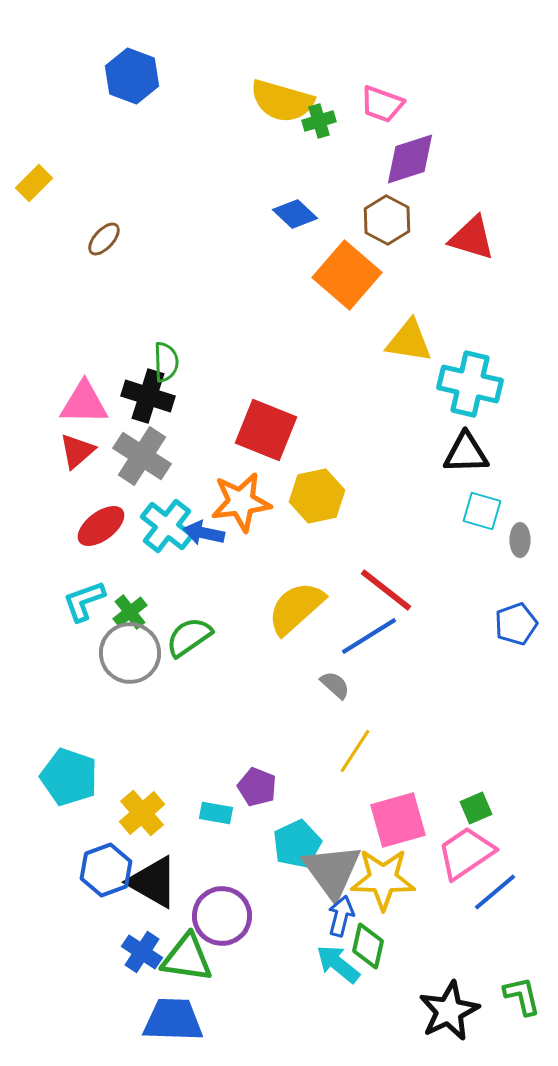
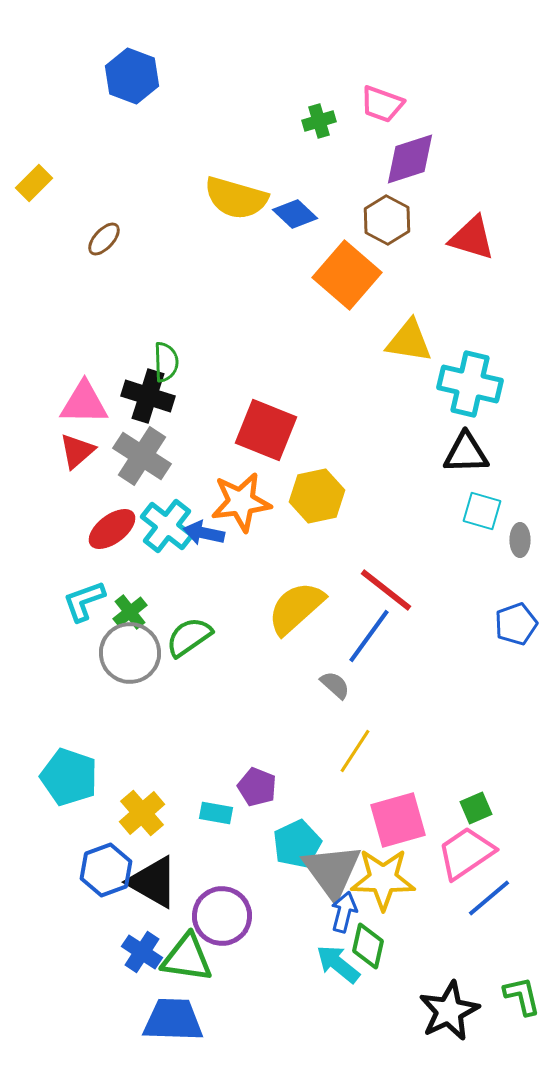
yellow semicircle at (282, 101): moved 46 px left, 97 px down
red ellipse at (101, 526): moved 11 px right, 3 px down
blue line at (369, 636): rotated 22 degrees counterclockwise
blue line at (495, 892): moved 6 px left, 6 px down
blue arrow at (341, 916): moved 3 px right, 4 px up
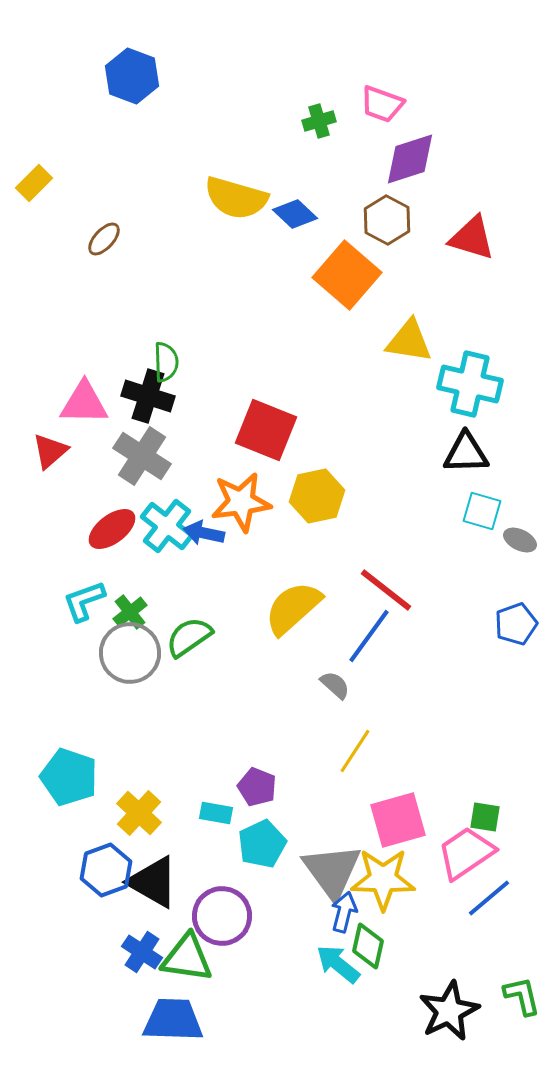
red triangle at (77, 451): moved 27 px left
gray ellipse at (520, 540): rotated 64 degrees counterclockwise
yellow semicircle at (296, 608): moved 3 px left
green square at (476, 808): moved 9 px right, 9 px down; rotated 32 degrees clockwise
yellow cross at (142, 813): moved 3 px left; rotated 6 degrees counterclockwise
cyan pentagon at (297, 844): moved 35 px left
